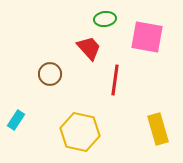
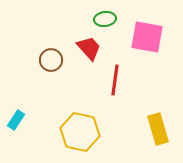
brown circle: moved 1 px right, 14 px up
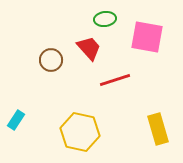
red line: rotated 64 degrees clockwise
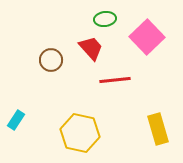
pink square: rotated 36 degrees clockwise
red trapezoid: moved 2 px right
red line: rotated 12 degrees clockwise
yellow hexagon: moved 1 px down
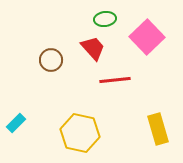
red trapezoid: moved 2 px right
cyan rectangle: moved 3 px down; rotated 12 degrees clockwise
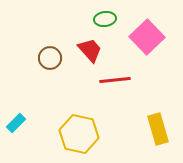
red trapezoid: moved 3 px left, 2 px down
brown circle: moved 1 px left, 2 px up
yellow hexagon: moved 1 px left, 1 px down
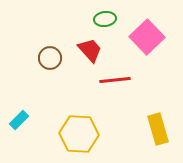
cyan rectangle: moved 3 px right, 3 px up
yellow hexagon: rotated 9 degrees counterclockwise
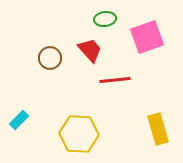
pink square: rotated 24 degrees clockwise
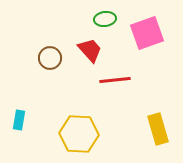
pink square: moved 4 px up
cyan rectangle: rotated 36 degrees counterclockwise
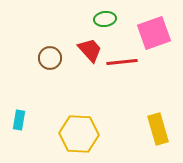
pink square: moved 7 px right
red line: moved 7 px right, 18 px up
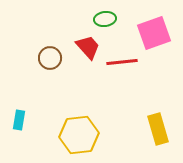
red trapezoid: moved 2 px left, 3 px up
yellow hexagon: moved 1 px down; rotated 9 degrees counterclockwise
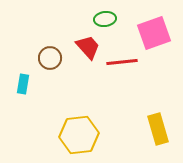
cyan rectangle: moved 4 px right, 36 px up
